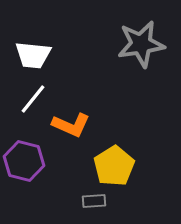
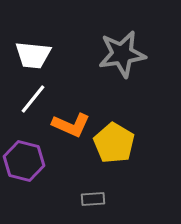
gray star: moved 19 px left, 10 px down
yellow pentagon: moved 23 px up; rotated 9 degrees counterclockwise
gray rectangle: moved 1 px left, 2 px up
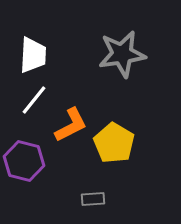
white trapezoid: rotated 93 degrees counterclockwise
white line: moved 1 px right, 1 px down
orange L-shape: rotated 51 degrees counterclockwise
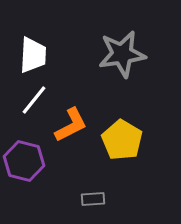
yellow pentagon: moved 8 px right, 3 px up
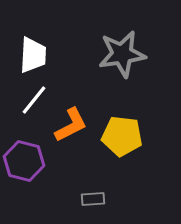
yellow pentagon: moved 4 px up; rotated 24 degrees counterclockwise
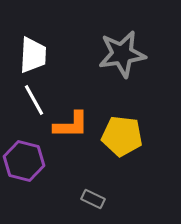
white line: rotated 68 degrees counterclockwise
orange L-shape: rotated 27 degrees clockwise
gray rectangle: rotated 30 degrees clockwise
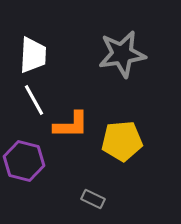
yellow pentagon: moved 5 px down; rotated 12 degrees counterclockwise
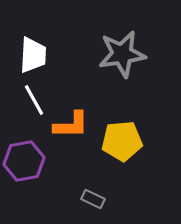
purple hexagon: rotated 24 degrees counterclockwise
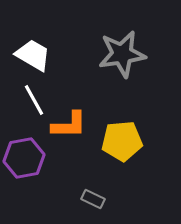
white trapezoid: rotated 63 degrees counterclockwise
orange L-shape: moved 2 px left
purple hexagon: moved 3 px up
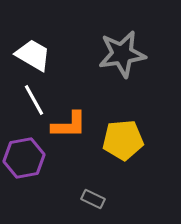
yellow pentagon: moved 1 px right, 1 px up
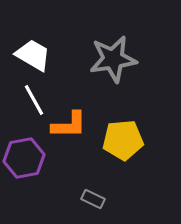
gray star: moved 9 px left, 5 px down
